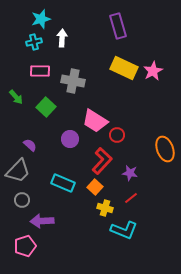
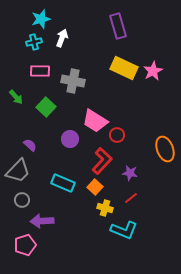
white arrow: rotated 18 degrees clockwise
pink pentagon: moved 1 px up
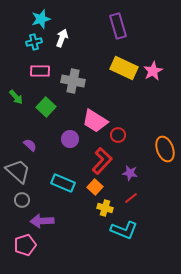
red circle: moved 1 px right
gray trapezoid: rotated 92 degrees counterclockwise
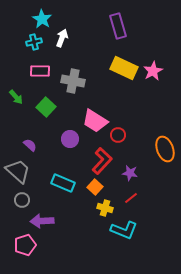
cyan star: moved 1 px right; rotated 24 degrees counterclockwise
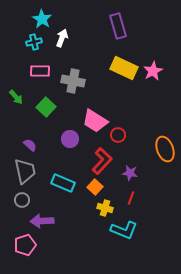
gray trapezoid: moved 7 px right; rotated 36 degrees clockwise
red line: rotated 32 degrees counterclockwise
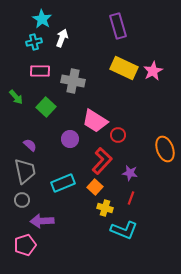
cyan rectangle: rotated 45 degrees counterclockwise
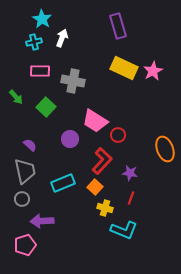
gray circle: moved 1 px up
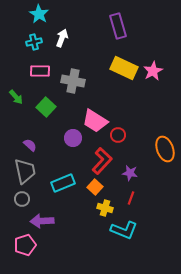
cyan star: moved 3 px left, 5 px up
purple circle: moved 3 px right, 1 px up
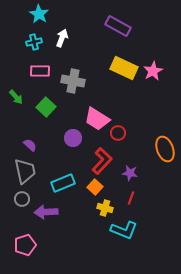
purple rectangle: rotated 45 degrees counterclockwise
pink trapezoid: moved 2 px right, 2 px up
red circle: moved 2 px up
purple arrow: moved 4 px right, 9 px up
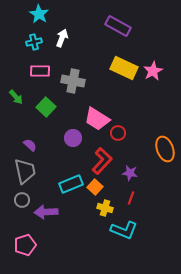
cyan rectangle: moved 8 px right, 1 px down
gray circle: moved 1 px down
